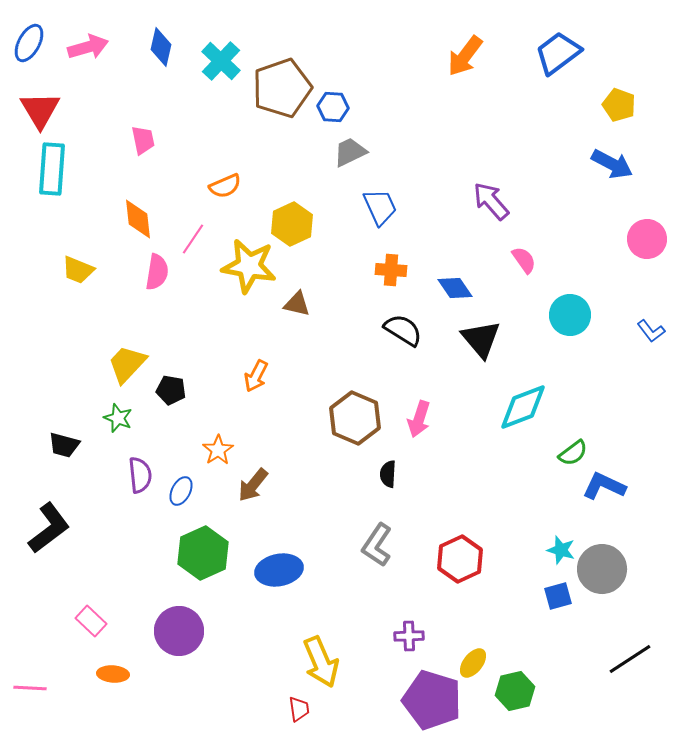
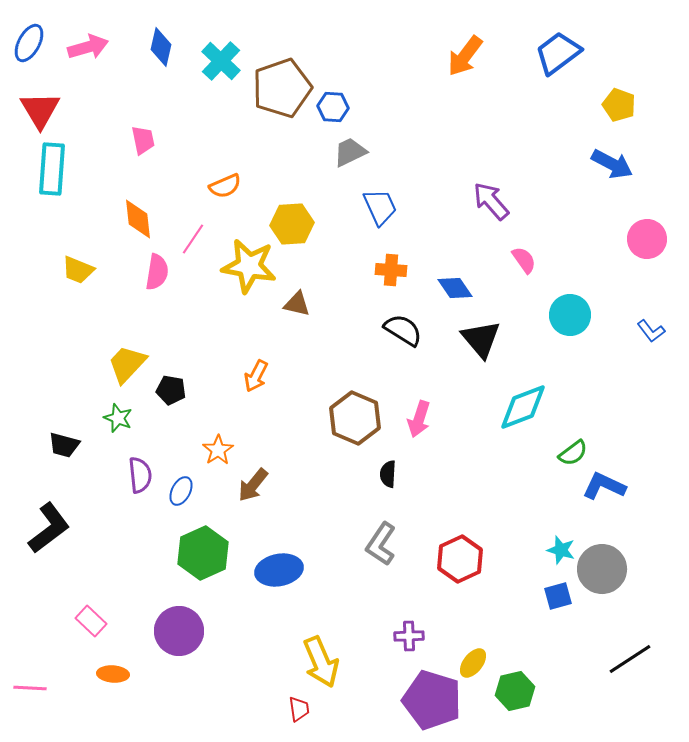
yellow hexagon at (292, 224): rotated 21 degrees clockwise
gray L-shape at (377, 545): moved 4 px right, 1 px up
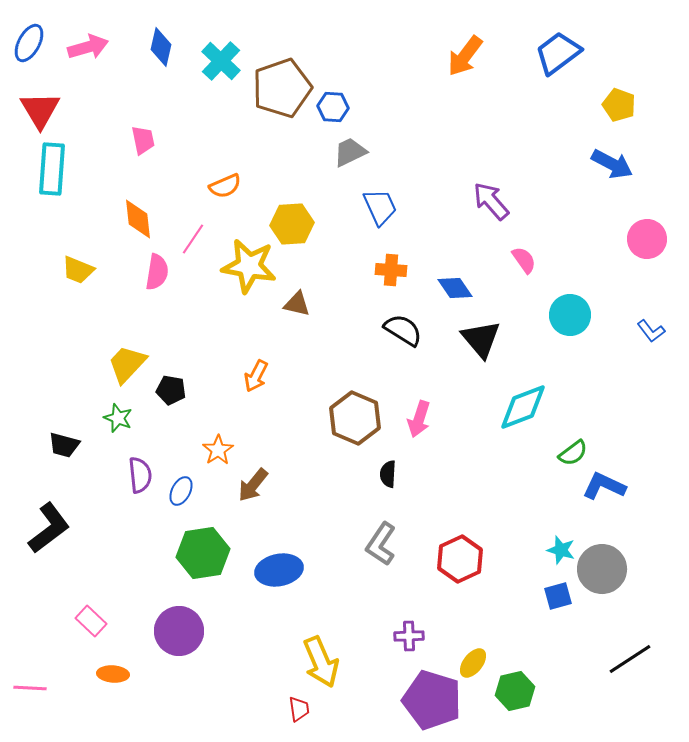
green hexagon at (203, 553): rotated 15 degrees clockwise
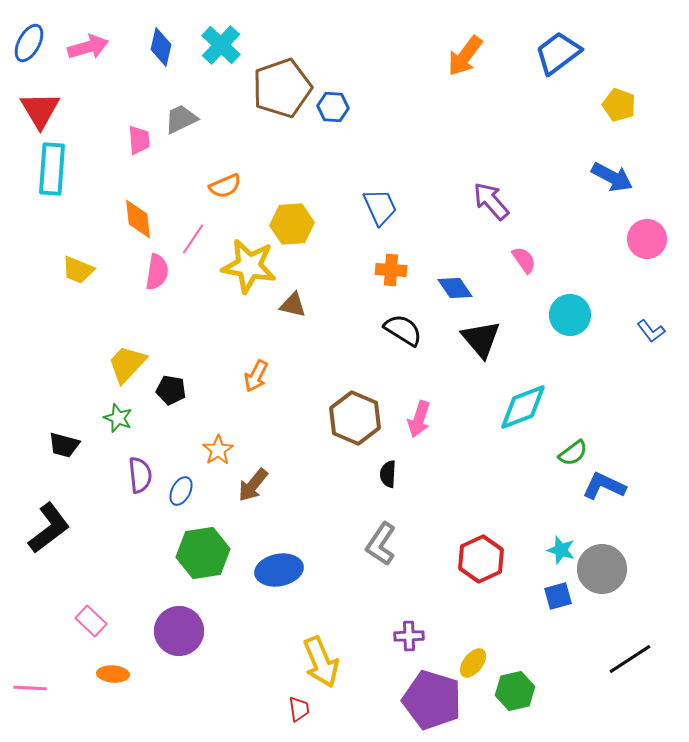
cyan cross at (221, 61): moved 16 px up
pink trapezoid at (143, 140): moved 4 px left; rotated 8 degrees clockwise
gray trapezoid at (350, 152): moved 169 px left, 33 px up
blue arrow at (612, 164): moved 13 px down
brown triangle at (297, 304): moved 4 px left, 1 px down
red hexagon at (460, 559): moved 21 px right
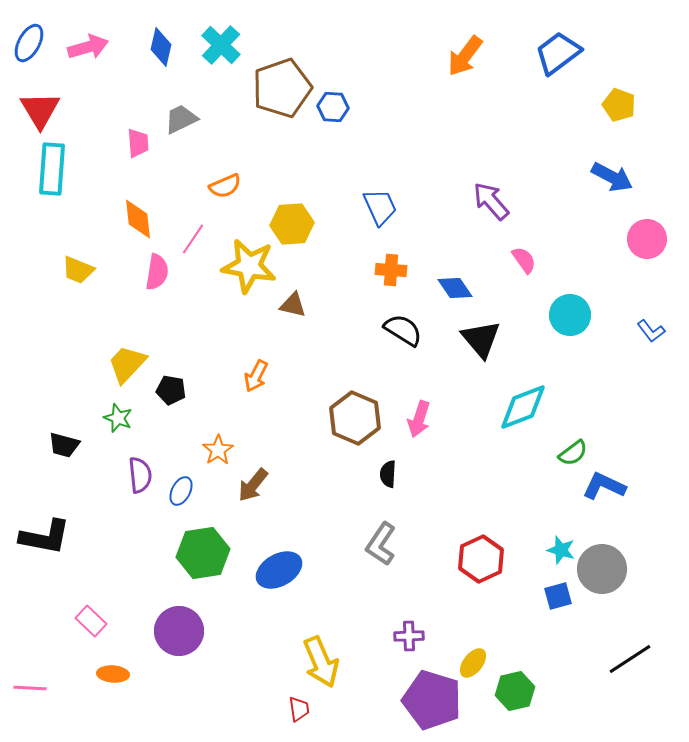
pink trapezoid at (139, 140): moved 1 px left, 3 px down
black L-shape at (49, 528): moved 4 px left, 9 px down; rotated 48 degrees clockwise
blue ellipse at (279, 570): rotated 18 degrees counterclockwise
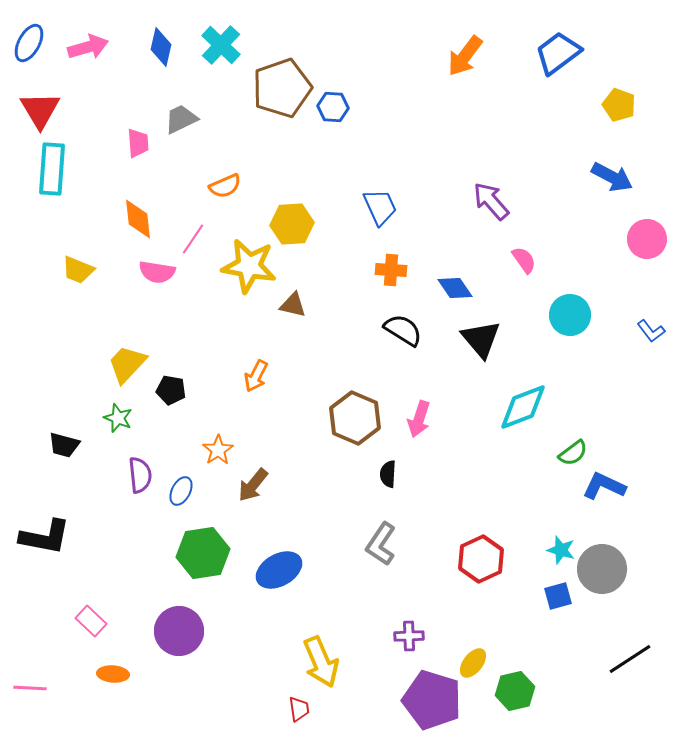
pink semicircle at (157, 272): rotated 90 degrees clockwise
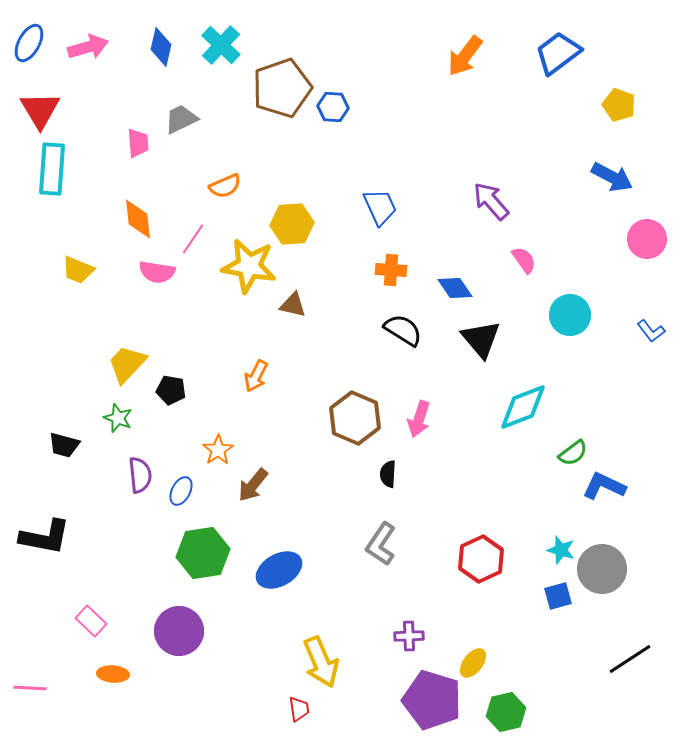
green hexagon at (515, 691): moved 9 px left, 21 px down
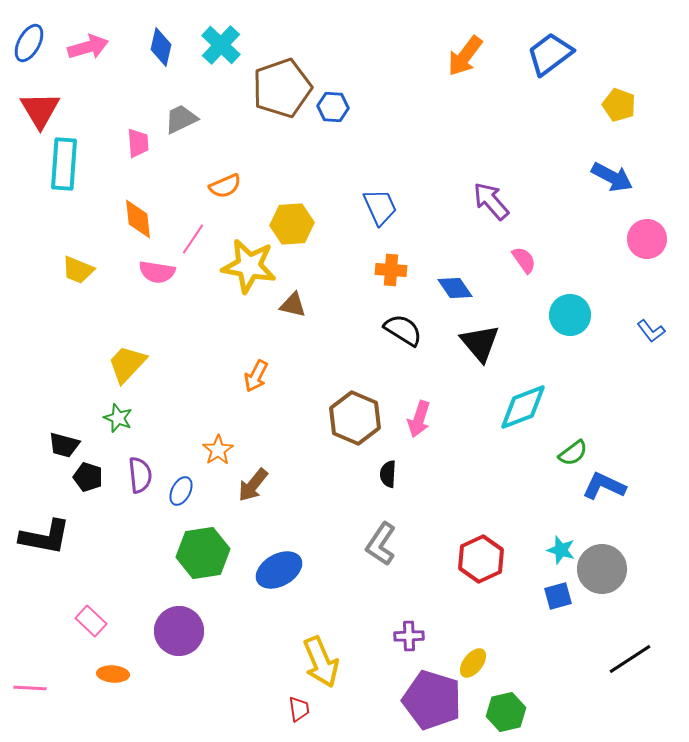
blue trapezoid at (558, 53): moved 8 px left, 1 px down
cyan rectangle at (52, 169): moved 12 px right, 5 px up
black triangle at (481, 339): moved 1 px left, 4 px down
black pentagon at (171, 390): moved 83 px left, 87 px down; rotated 8 degrees clockwise
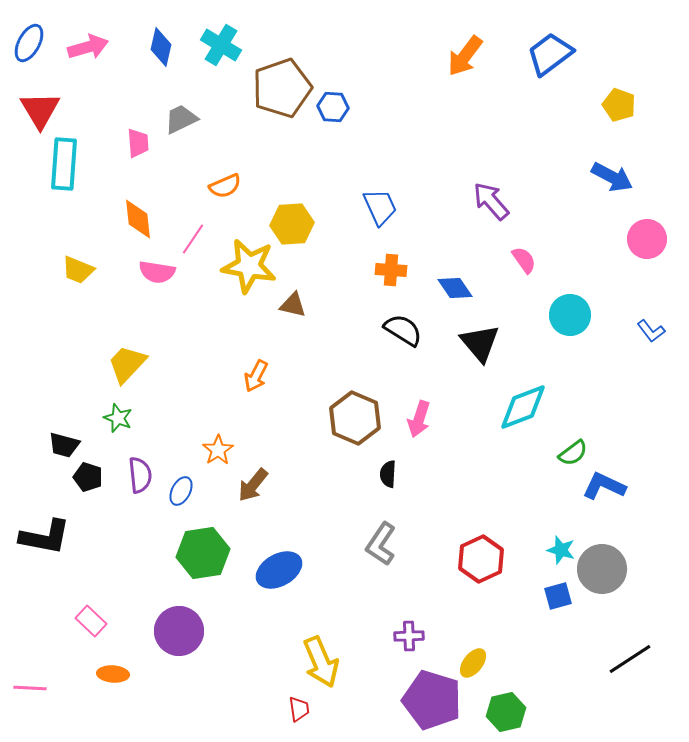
cyan cross at (221, 45): rotated 12 degrees counterclockwise
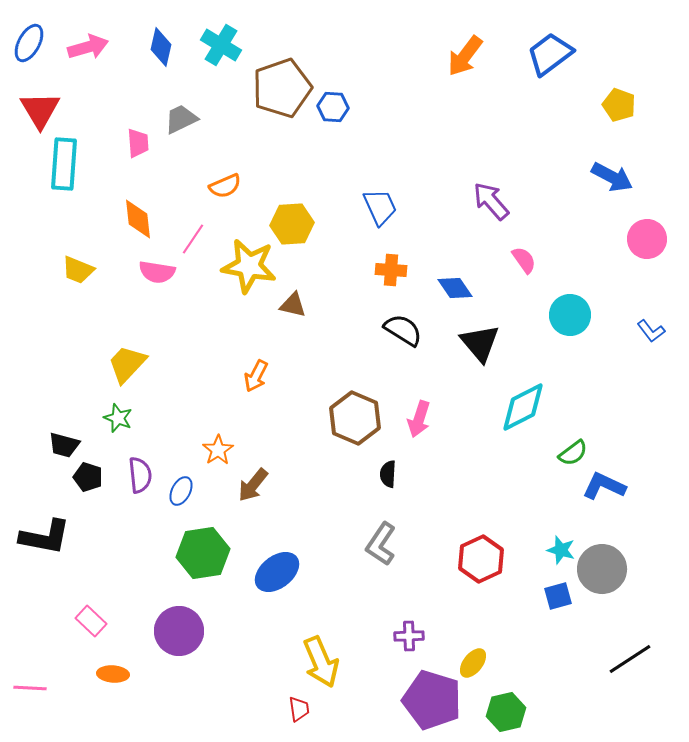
cyan diamond at (523, 407): rotated 6 degrees counterclockwise
blue ellipse at (279, 570): moved 2 px left, 2 px down; rotated 9 degrees counterclockwise
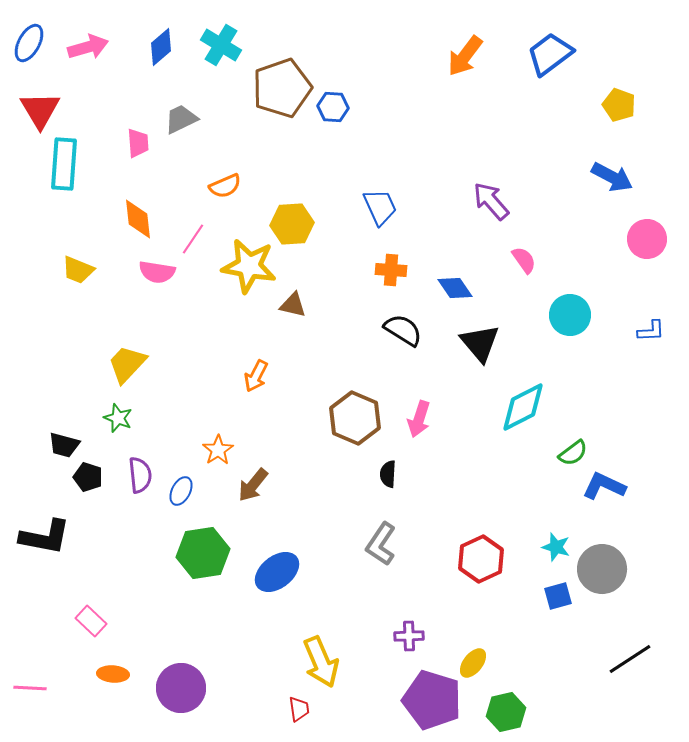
blue diamond at (161, 47): rotated 36 degrees clockwise
blue L-shape at (651, 331): rotated 56 degrees counterclockwise
cyan star at (561, 550): moved 5 px left, 3 px up
purple circle at (179, 631): moved 2 px right, 57 px down
